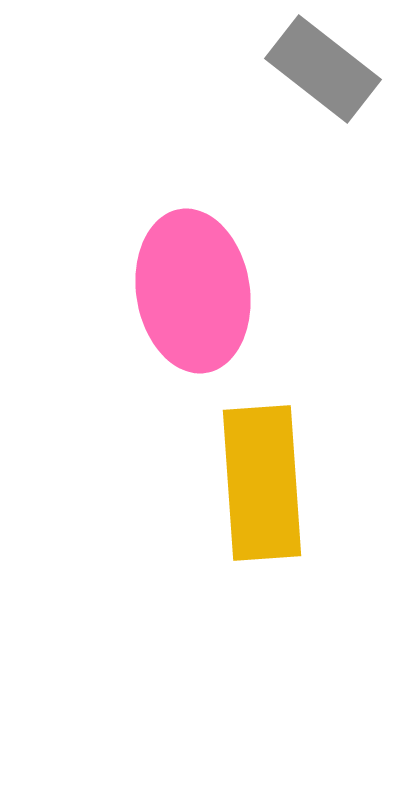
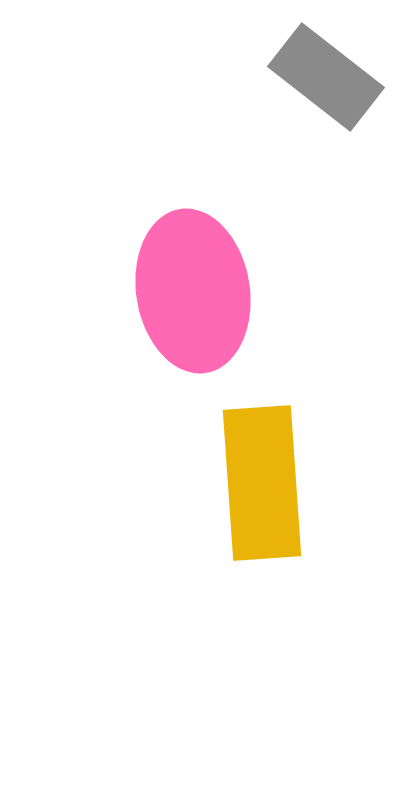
gray rectangle: moved 3 px right, 8 px down
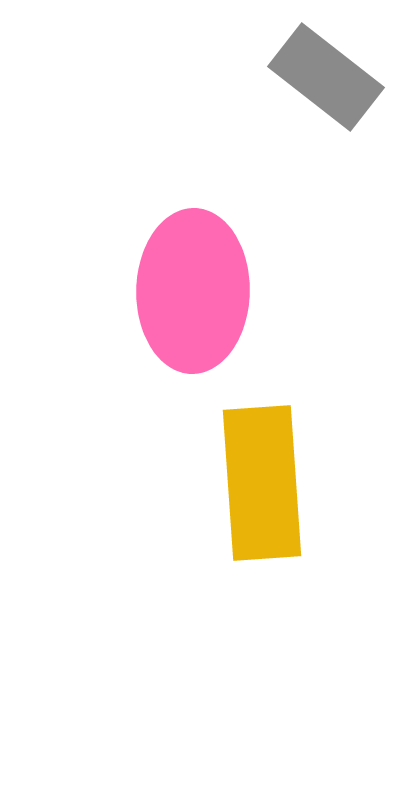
pink ellipse: rotated 10 degrees clockwise
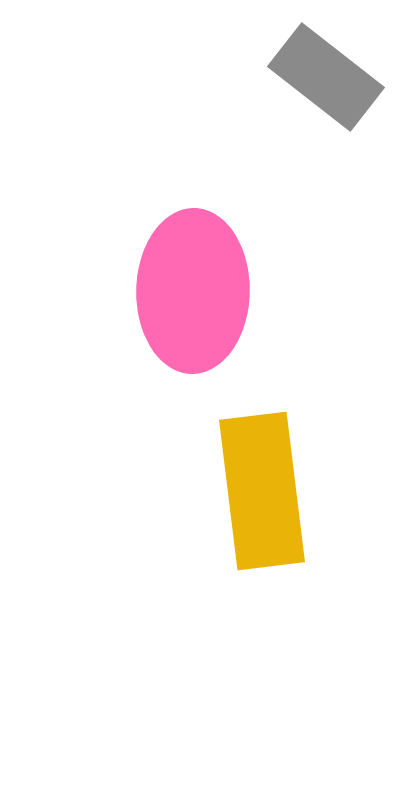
yellow rectangle: moved 8 px down; rotated 3 degrees counterclockwise
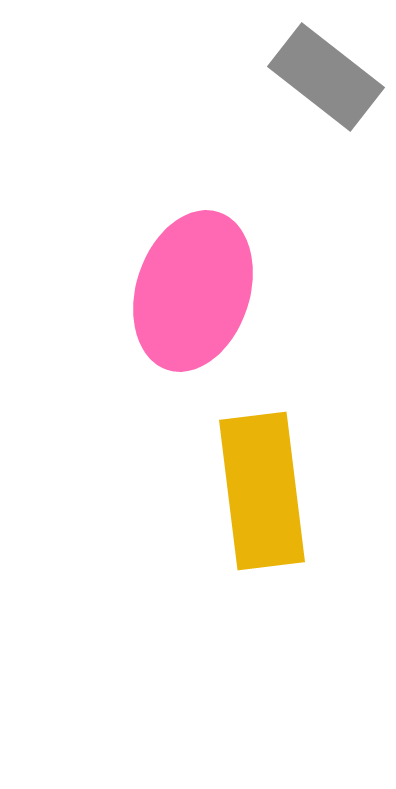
pink ellipse: rotated 17 degrees clockwise
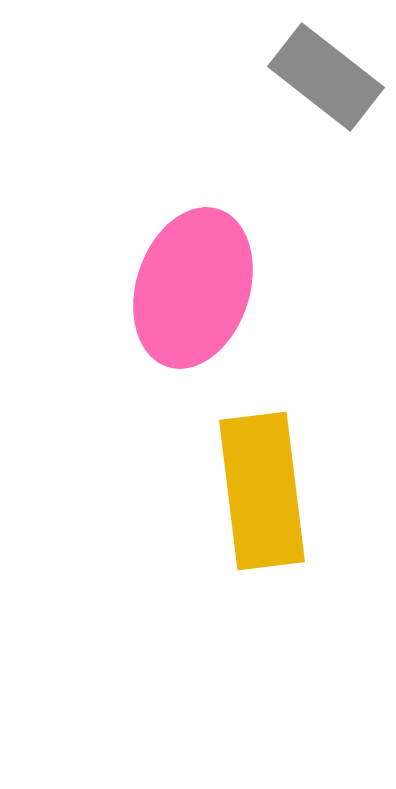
pink ellipse: moved 3 px up
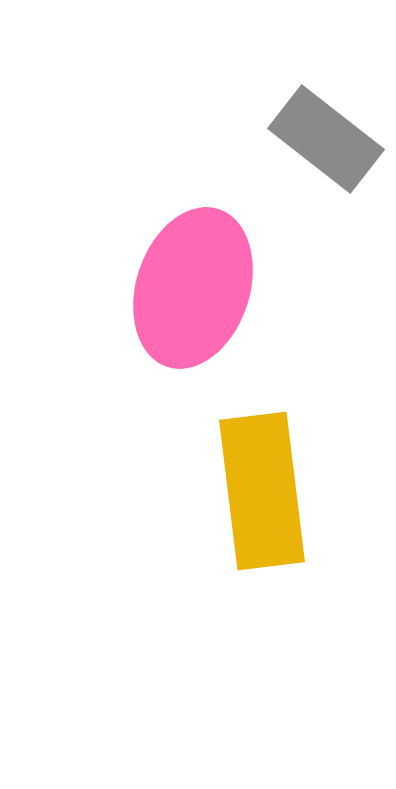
gray rectangle: moved 62 px down
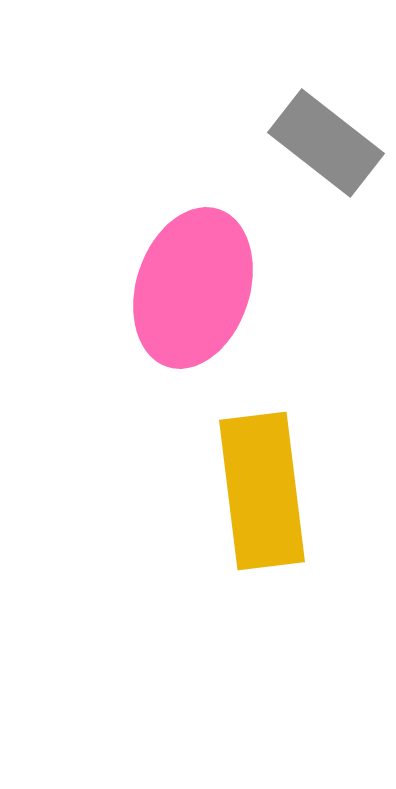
gray rectangle: moved 4 px down
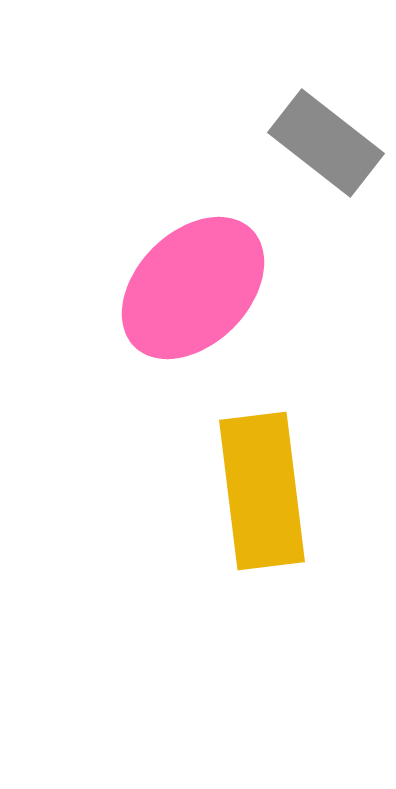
pink ellipse: rotated 27 degrees clockwise
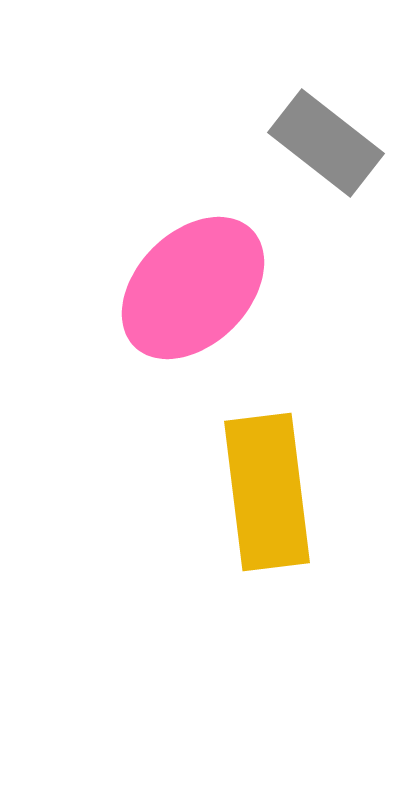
yellow rectangle: moved 5 px right, 1 px down
